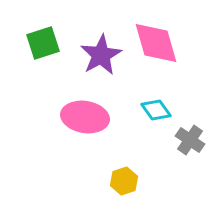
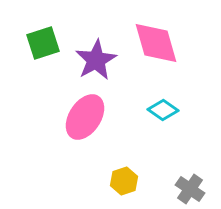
purple star: moved 5 px left, 5 px down
cyan diamond: moved 7 px right; rotated 20 degrees counterclockwise
pink ellipse: rotated 66 degrees counterclockwise
gray cross: moved 49 px down
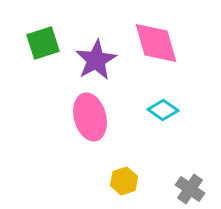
pink ellipse: moved 5 px right; rotated 48 degrees counterclockwise
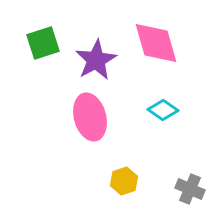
gray cross: rotated 12 degrees counterclockwise
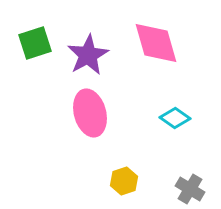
green square: moved 8 px left
purple star: moved 8 px left, 5 px up
cyan diamond: moved 12 px right, 8 px down
pink ellipse: moved 4 px up
gray cross: rotated 8 degrees clockwise
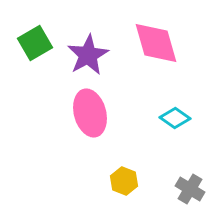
green square: rotated 12 degrees counterclockwise
yellow hexagon: rotated 20 degrees counterclockwise
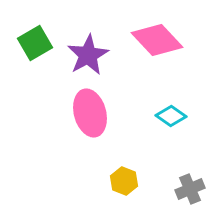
pink diamond: moved 1 px right, 3 px up; rotated 27 degrees counterclockwise
cyan diamond: moved 4 px left, 2 px up
gray cross: rotated 36 degrees clockwise
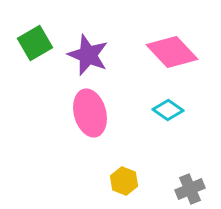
pink diamond: moved 15 px right, 12 px down
purple star: rotated 21 degrees counterclockwise
cyan diamond: moved 3 px left, 6 px up
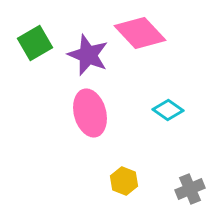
pink diamond: moved 32 px left, 19 px up
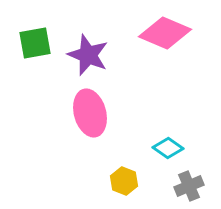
pink diamond: moved 25 px right; rotated 24 degrees counterclockwise
green square: rotated 20 degrees clockwise
cyan diamond: moved 38 px down
gray cross: moved 1 px left, 3 px up
